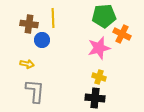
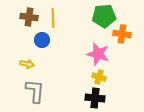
brown cross: moved 7 px up
orange cross: rotated 18 degrees counterclockwise
pink star: moved 1 px left, 6 px down; rotated 30 degrees clockwise
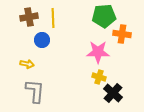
brown cross: rotated 18 degrees counterclockwise
pink star: moved 2 px up; rotated 15 degrees counterclockwise
black cross: moved 18 px right, 5 px up; rotated 36 degrees clockwise
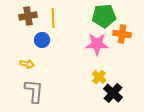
brown cross: moved 1 px left, 1 px up
pink star: moved 1 px left, 8 px up
yellow cross: rotated 24 degrees clockwise
gray L-shape: moved 1 px left
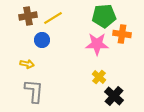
yellow line: rotated 60 degrees clockwise
black cross: moved 1 px right, 3 px down
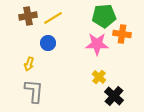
blue circle: moved 6 px right, 3 px down
yellow arrow: moved 2 px right; rotated 96 degrees clockwise
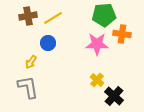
green pentagon: moved 1 px up
yellow arrow: moved 2 px right, 2 px up; rotated 16 degrees clockwise
yellow cross: moved 2 px left, 3 px down
gray L-shape: moved 6 px left, 4 px up; rotated 15 degrees counterclockwise
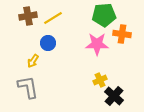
yellow arrow: moved 2 px right, 1 px up
yellow cross: moved 3 px right; rotated 24 degrees clockwise
